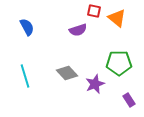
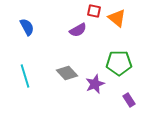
purple semicircle: rotated 12 degrees counterclockwise
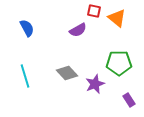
blue semicircle: moved 1 px down
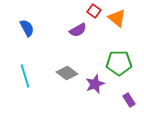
red square: rotated 24 degrees clockwise
gray diamond: rotated 10 degrees counterclockwise
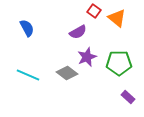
purple semicircle: moved 2 px down
cyan line: moved 3 px right, 1 px up; rotated 50 degrees counterclockwise
purple star: moved 8 px left, 27 px up
purple rectangle: moved 1 px left, 3 px up; rotated 16 degrees counterclockwise
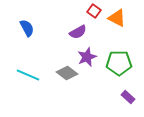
orange triangle: rotated 12 degrees counterclockwise
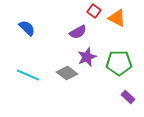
blue semicircle: rotated 18 degrees counterclockwise
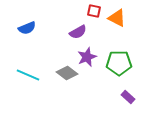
red square: rotated 24 degrees counterclockwise
blue semicircle: rotated 114 degrees clockwise
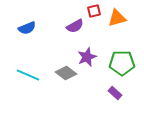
red square: rotated 24 degrees counterclockwise
orange triangle: rotated 42 degrees counterclockwise
purple semicircle: moved 3 px left, 6 px up
green pentagon: moved 3 px right
gray diamond: moved 1 px left
purple rectangle: moved 13 px left, 4 px up
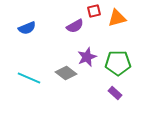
green pentagon: moved 4 px left
cyan line: moved 1 px right, 3 px down
